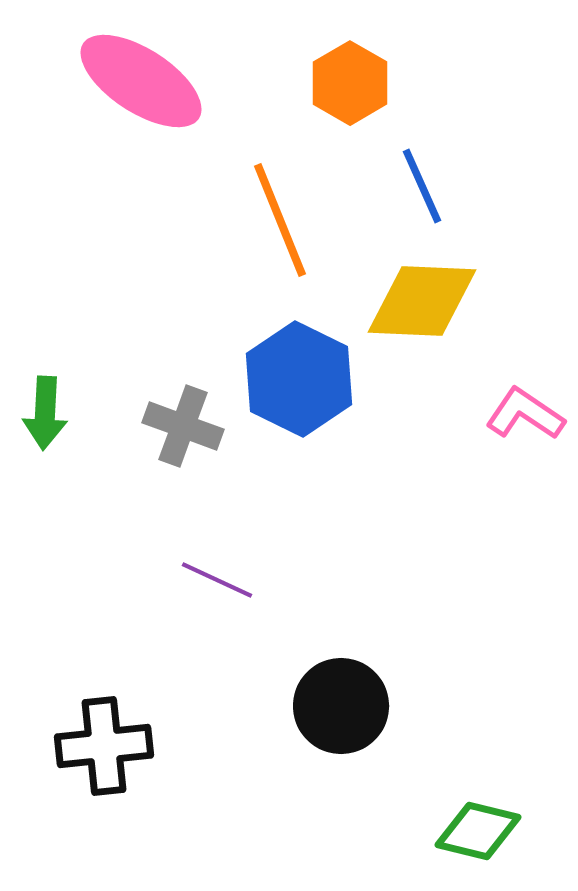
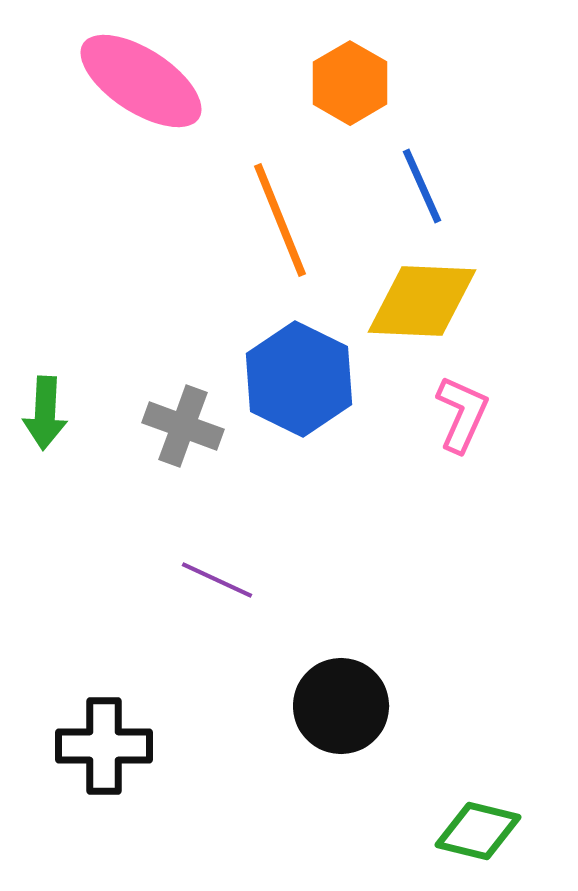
pink L-shape: moved 63 px left; rotated 80 degrees clockwise
black cross: rotated 6 degrees clockwise
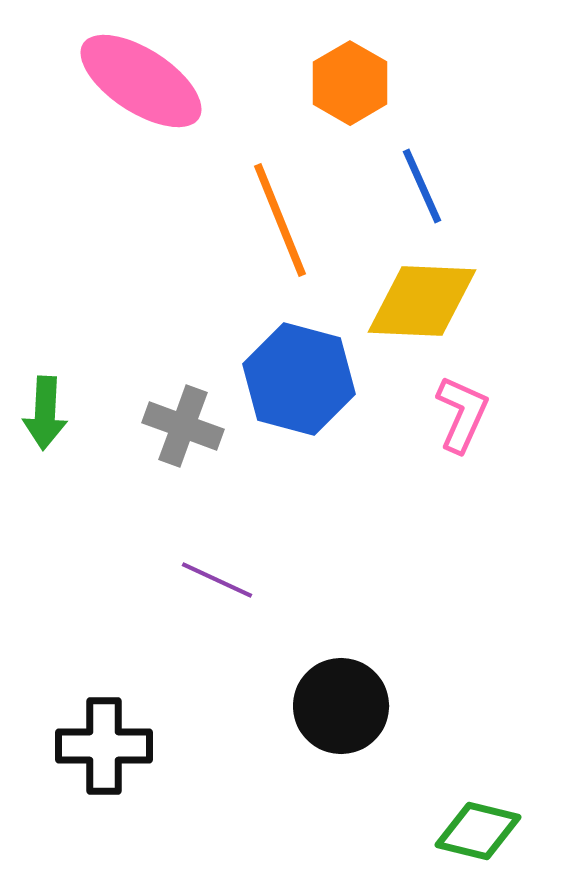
blue hexagon: rotated 11 degrees counterclockwise
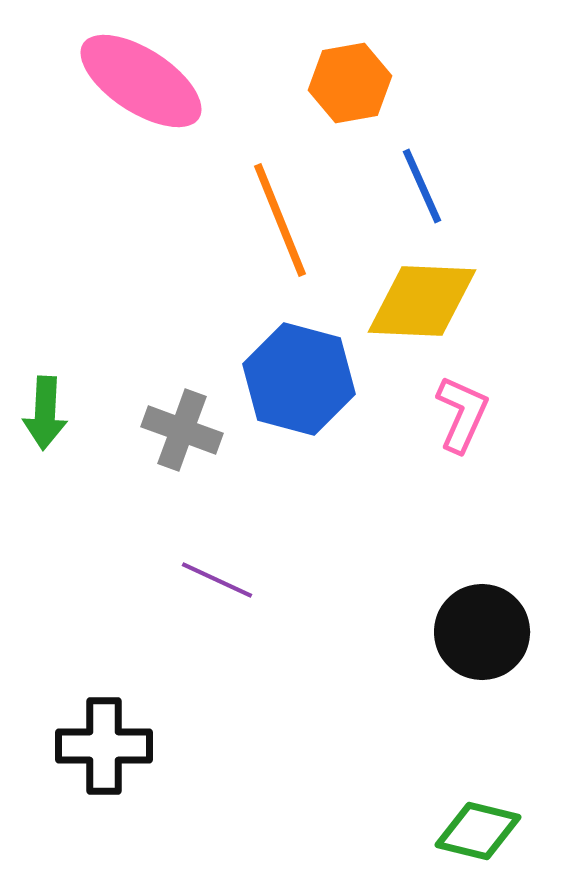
orange hexagon: rotated 20 degrees clockwise
gray cross: moved 1 px left, 4 px down
black circle: moved 141 px right, 74 px up
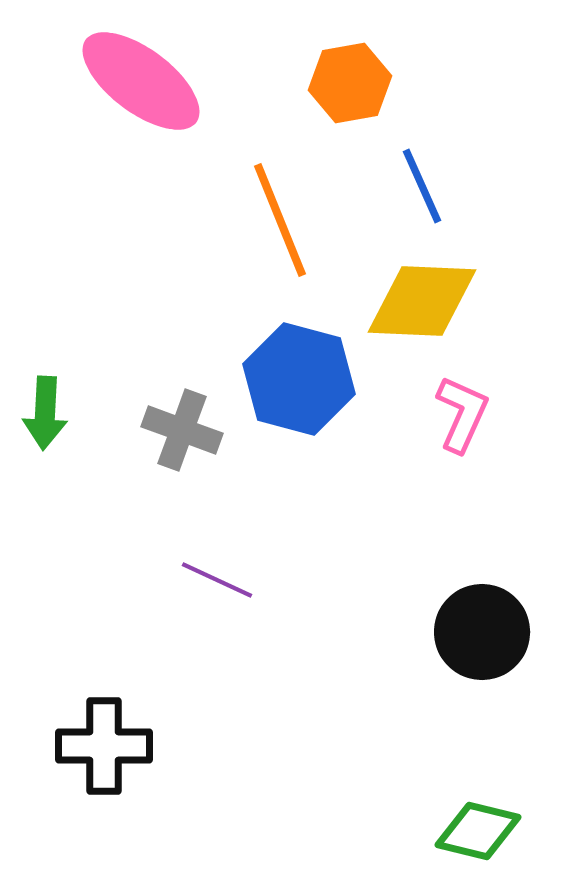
pink ellipse: rotated 4 degrees clockwise
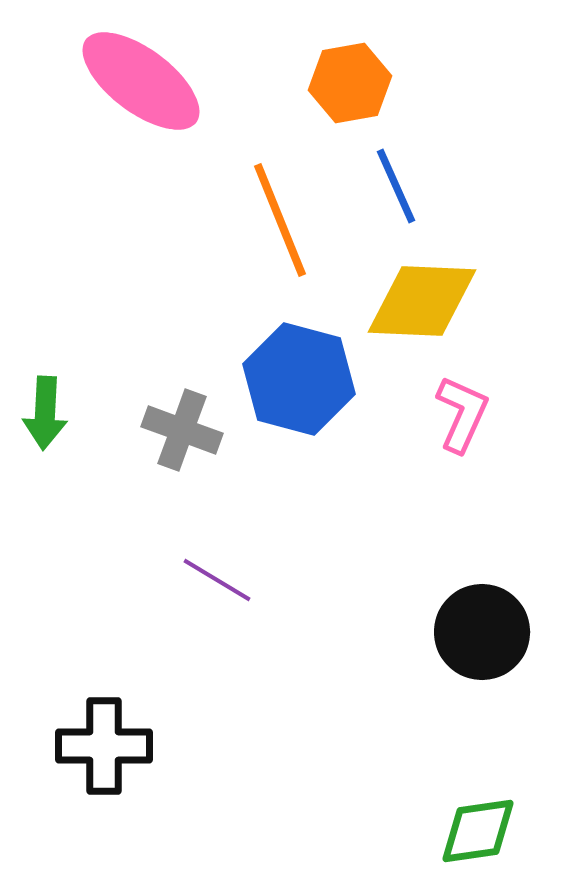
blue line: moved 26 px left
purple line: rotated 6 degrees clockwise
green diamond: rotated 22 degrees counterclockwise
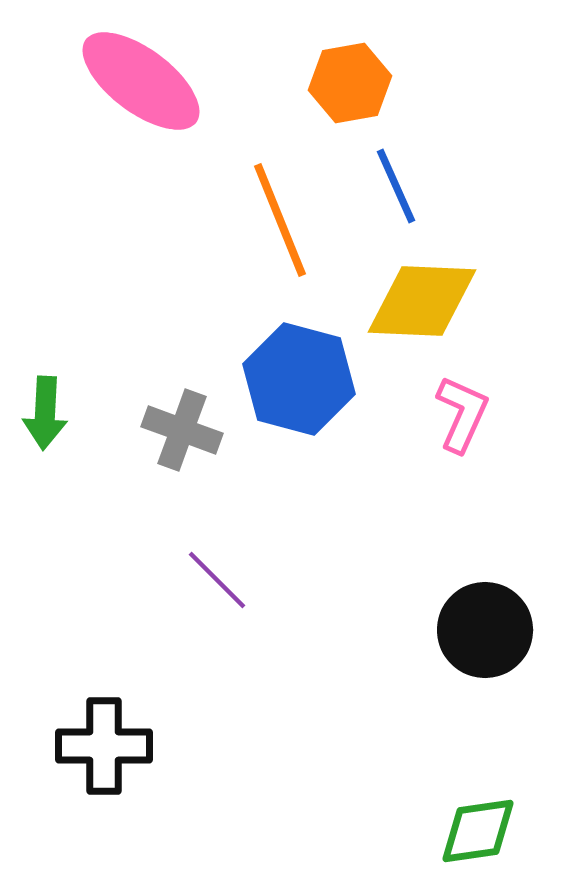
purple line: rotated 14 degrees clockwise
black circle: moved 3 px right, 2 px up
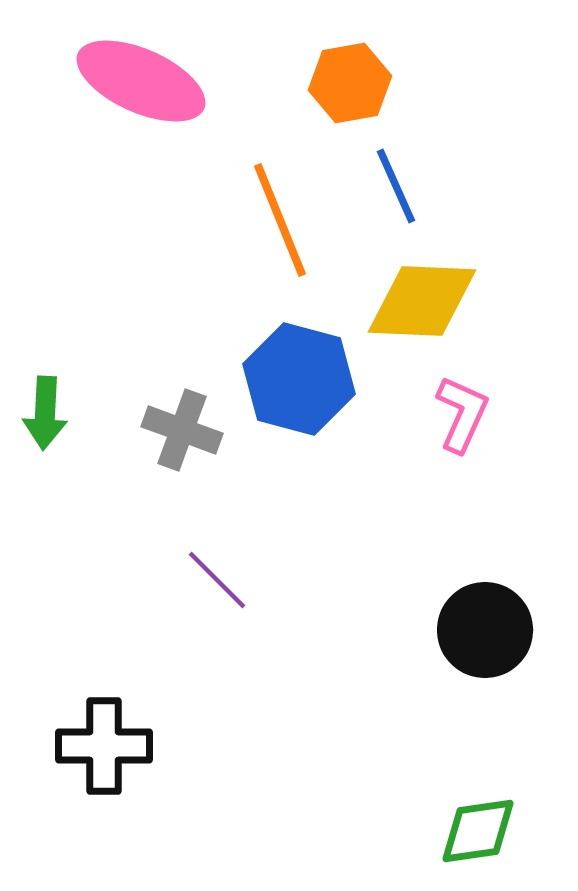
pink ellipse: rotated 13 degrees counterclockwise
